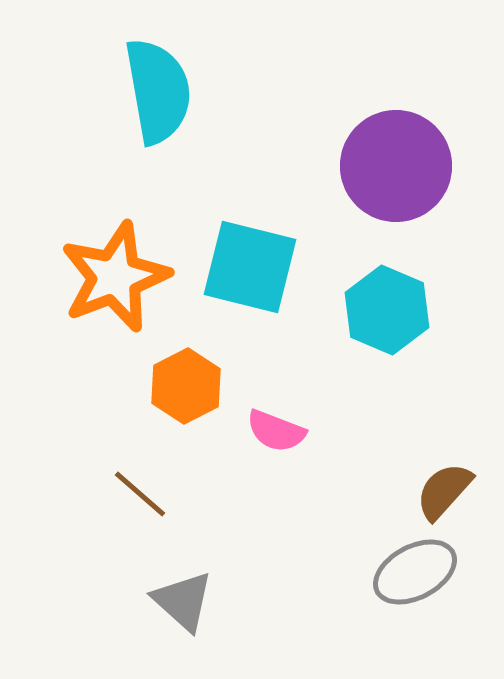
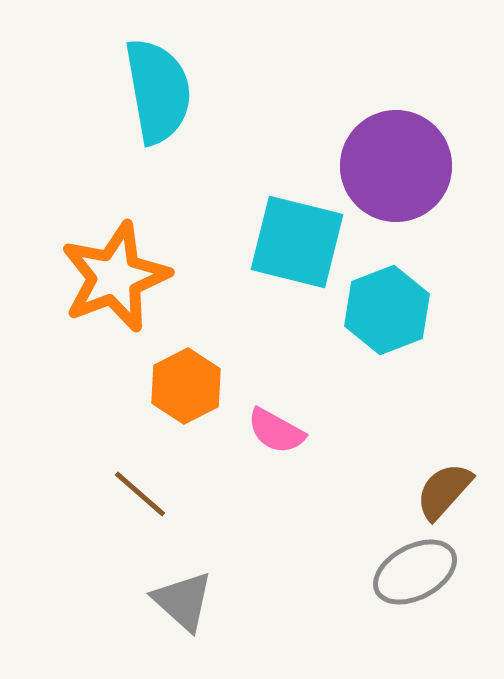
cyan square: moved 47 px right, 25 px up
cyan hexagon: rotated 16 degrees clockwise
pink semicircle: rotated 8 degrees clockwise
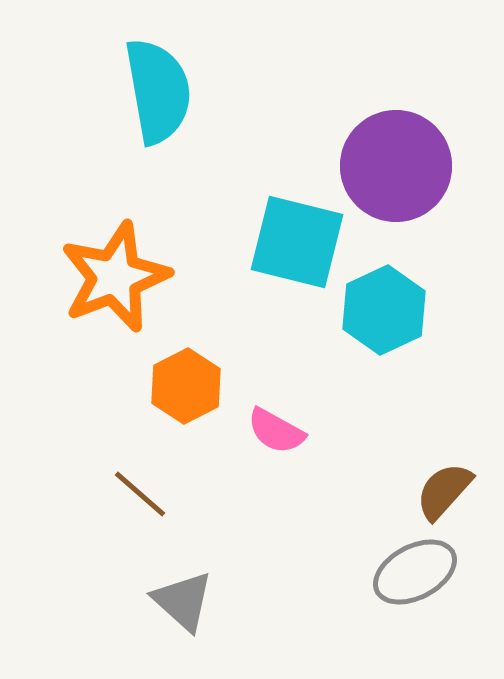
cyan hexagon: moved 3 px left; rotated 4 degrees counterclockwise
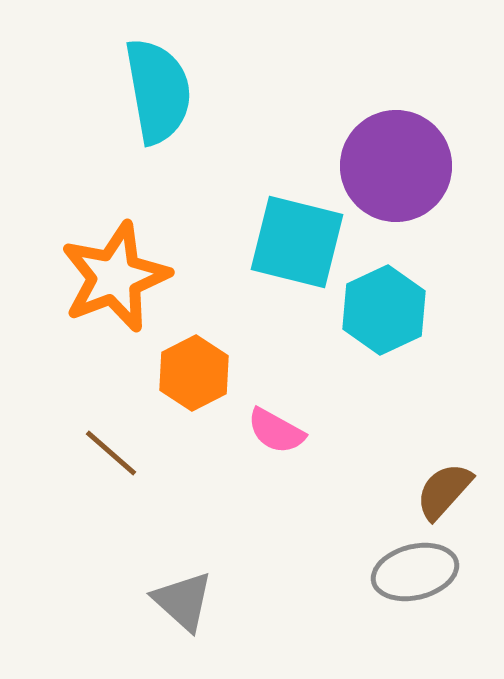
orange hexagon: moved 8 px right, 13 px up
brown line: moved 29 px left, 41 px up
gray ellipse: rotated 14 degrees clockwise
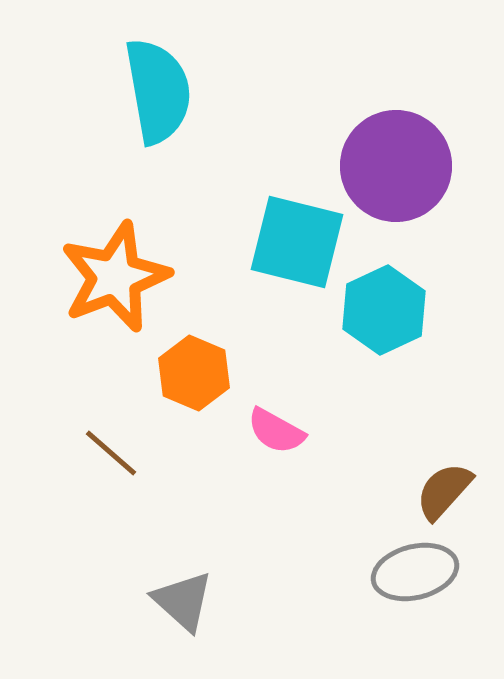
orange hexagon: rotated 10 degrees counterclockwise
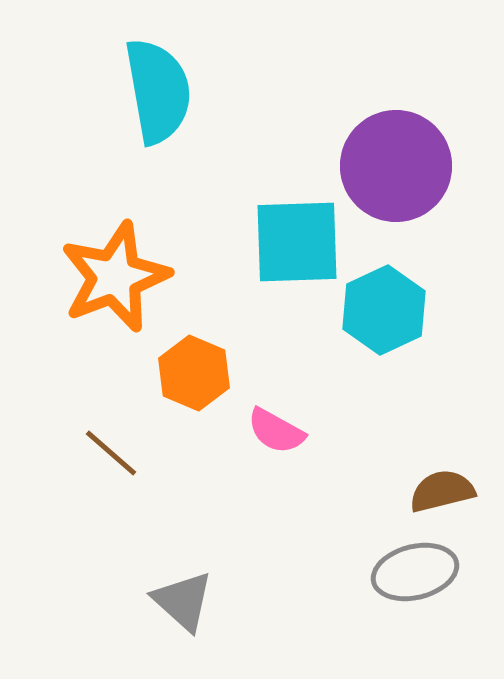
cyan square: rotated 16 degrees counterclockwise
brown semicircle: moved 2 px left; rotated 34 degrees clockwise
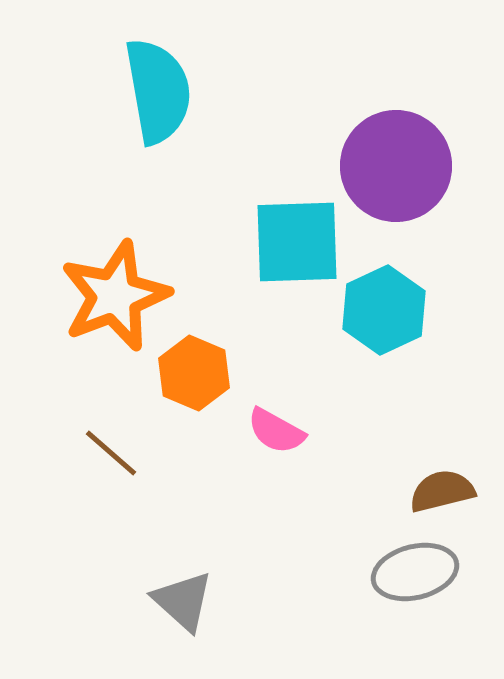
orange star: moved 19 px down
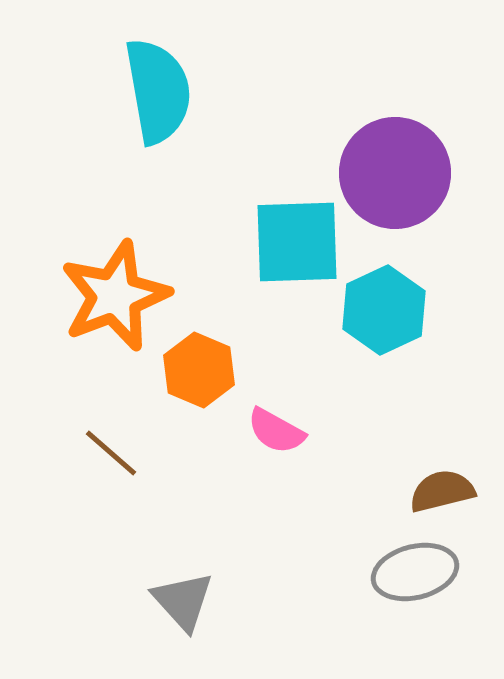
purple circle: moved 1 px left, 7 px down
orange hexagon: moved 5 px right, 3 px up
gray triangle: rotated 6 degrees clockwise
